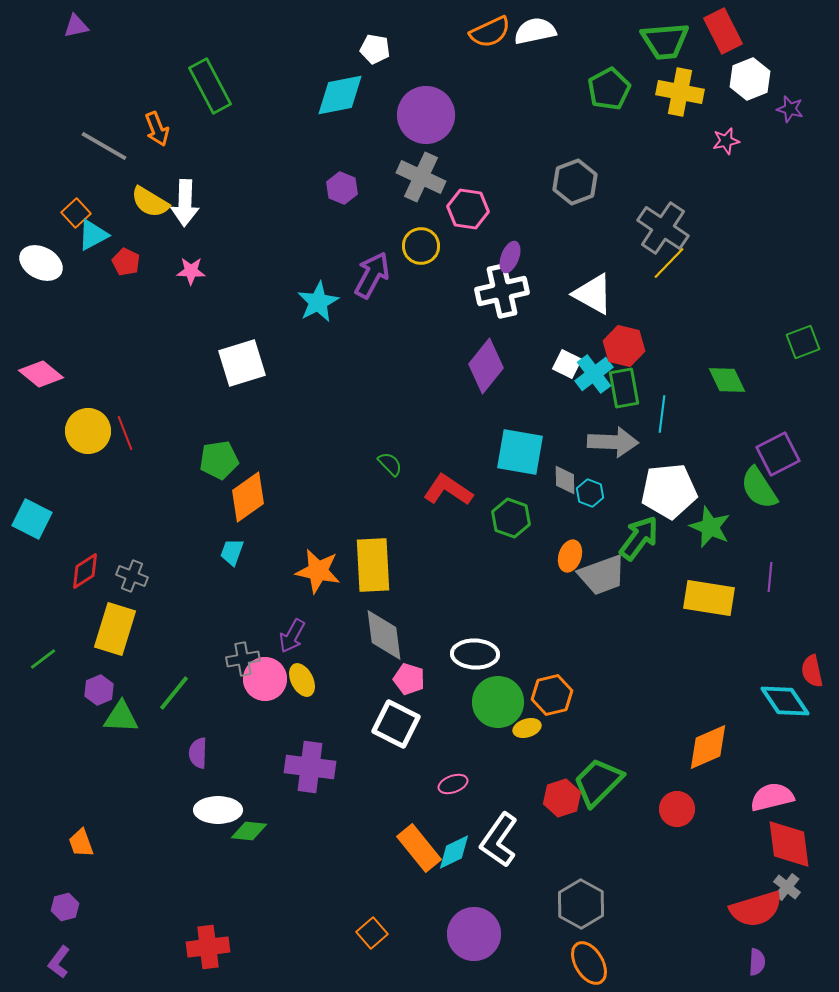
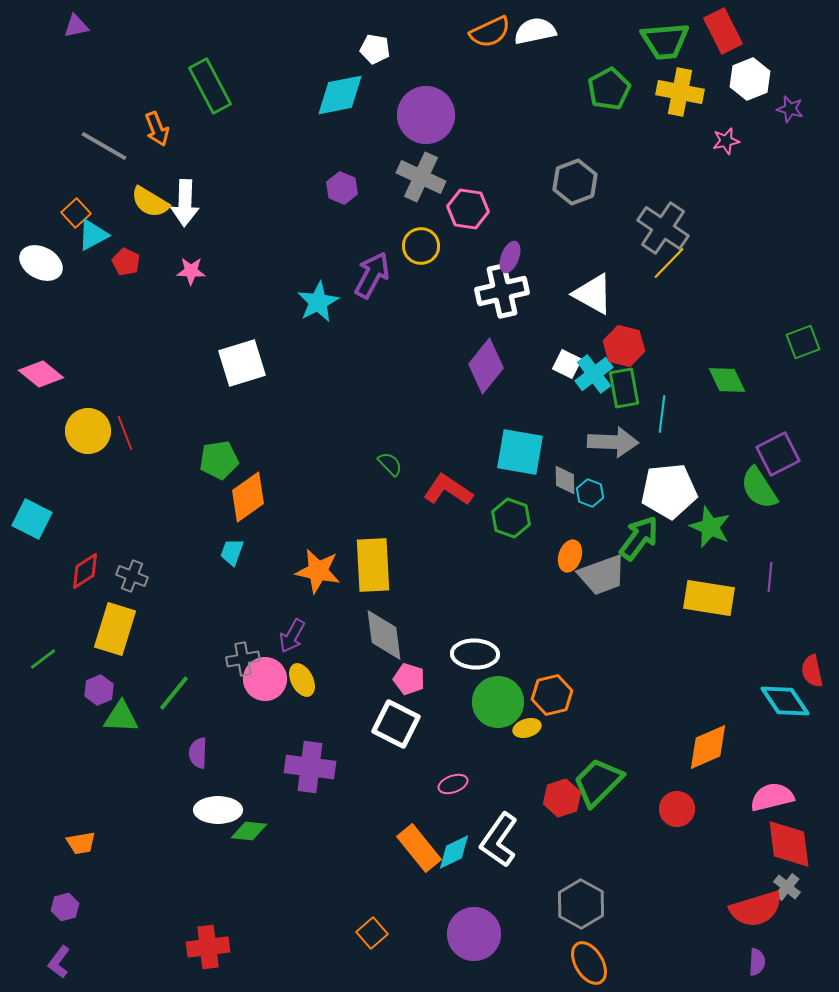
orange trapezoid at (81, 843): rotated 80 degrees counterclockwise
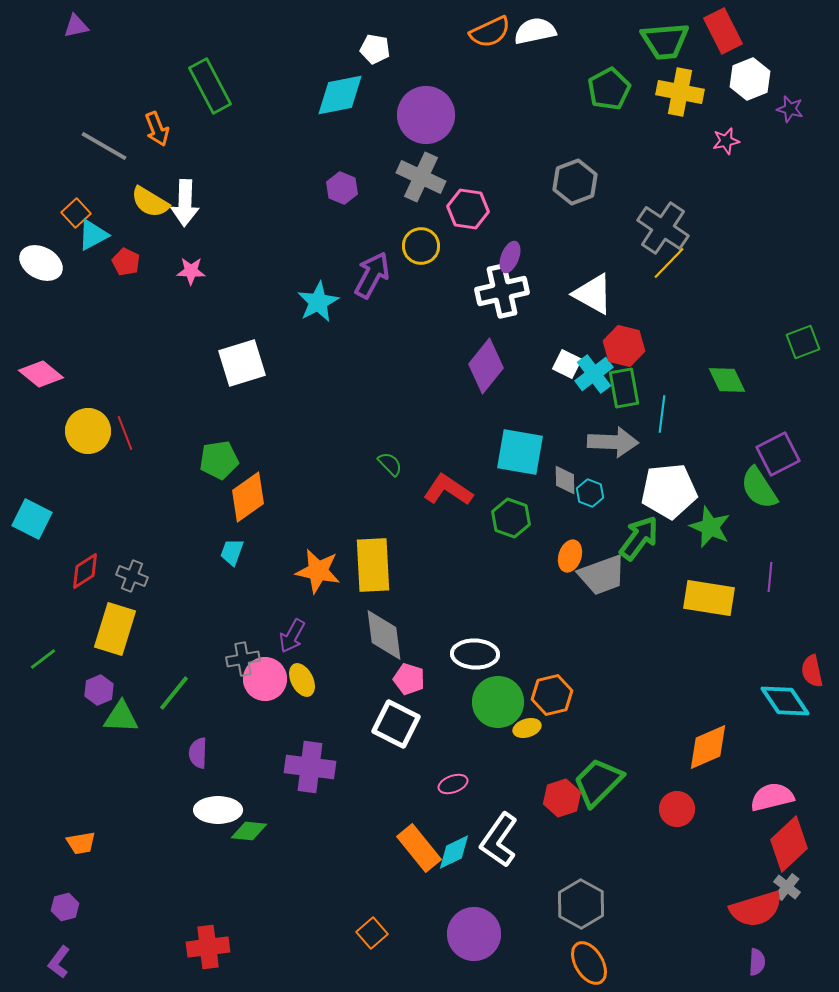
red diamond at (789, 844): rotated 54 degrees clockwise
